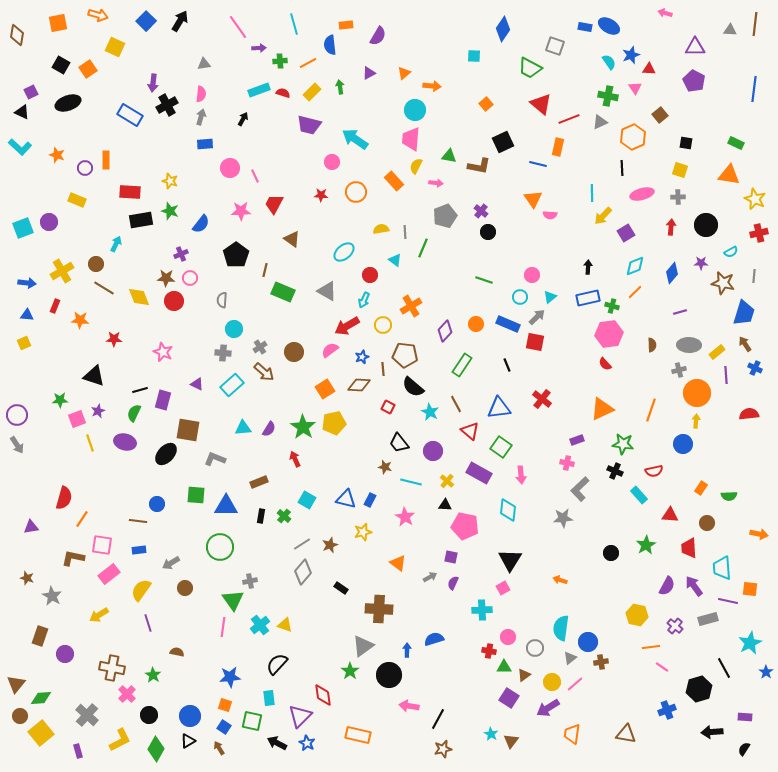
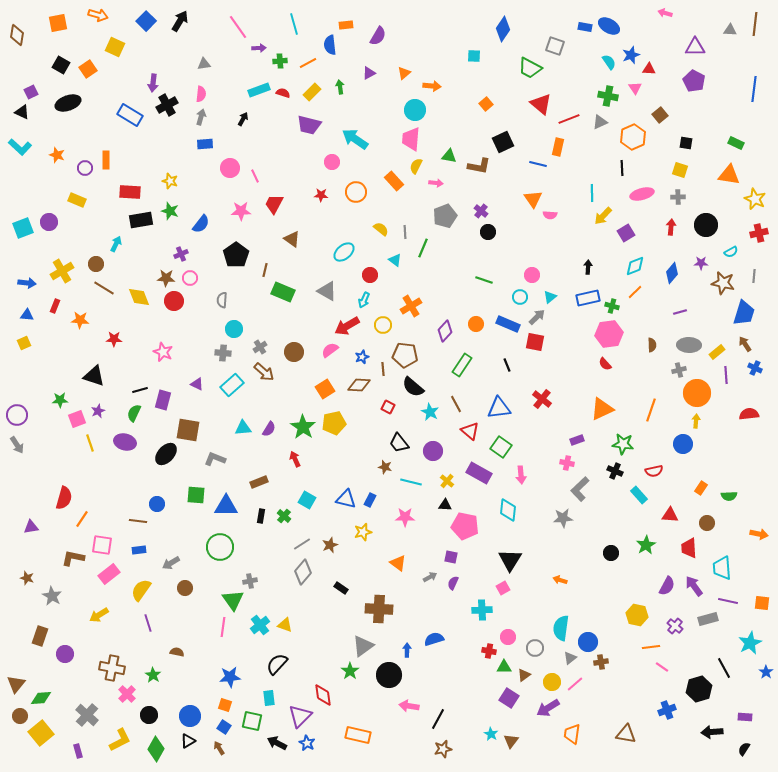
yellow semicircle at (381, 229): rotated 49 degrees clockwise
pink star at (405, 517): rotated 30 degrees counterclockwise
orange square at (750, 589): moved 12 px right, 14 px down
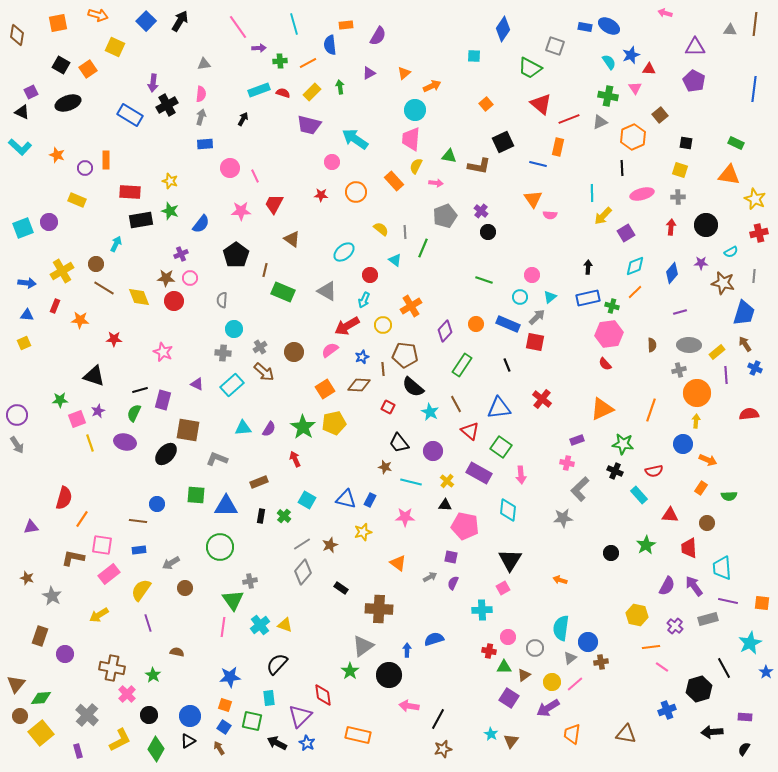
orange arrow at (432, 86): rotated 30 degrees counterclockwise
gray L-shape at (215, 459): moved 2 px right
orange arrow at (759, 534): moved 51 px left, 74 px up; rotated 12 degrees clockwise
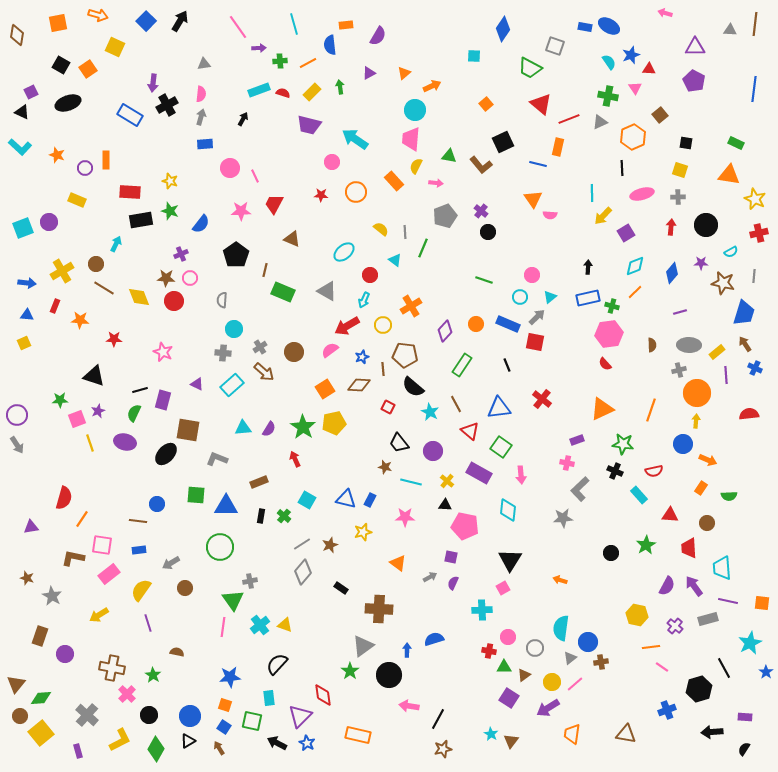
brown L-shape at (479, 166): moved 2 px right, 1 px up; rotated 40 degrees clockwise
brown triangle at (292, 239): rotated 12 degrees counterclockwise
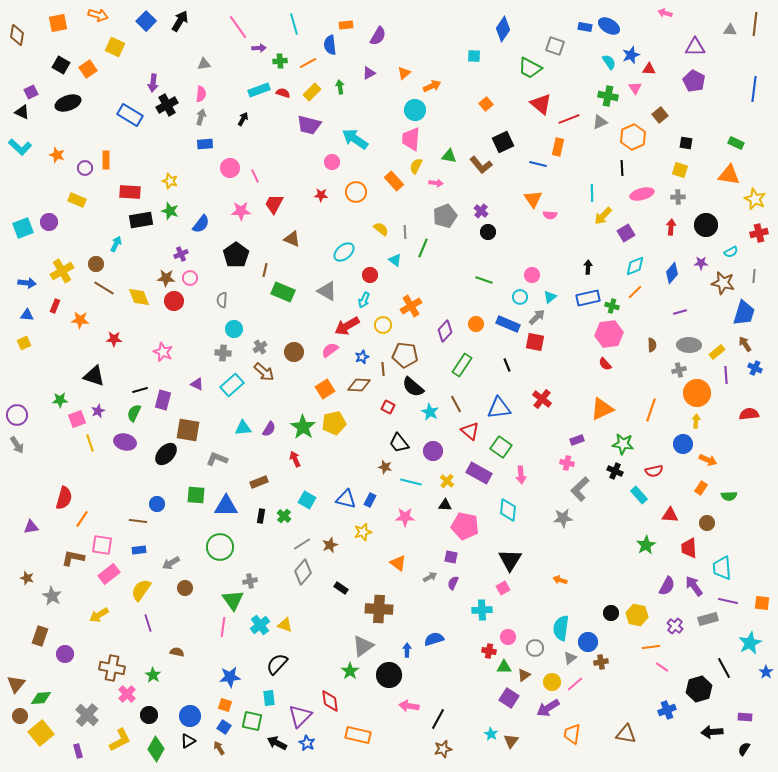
black circle at (611, 553): moved 60 px down
red diamond at (323, 695): moved 7 px right, 6 px down
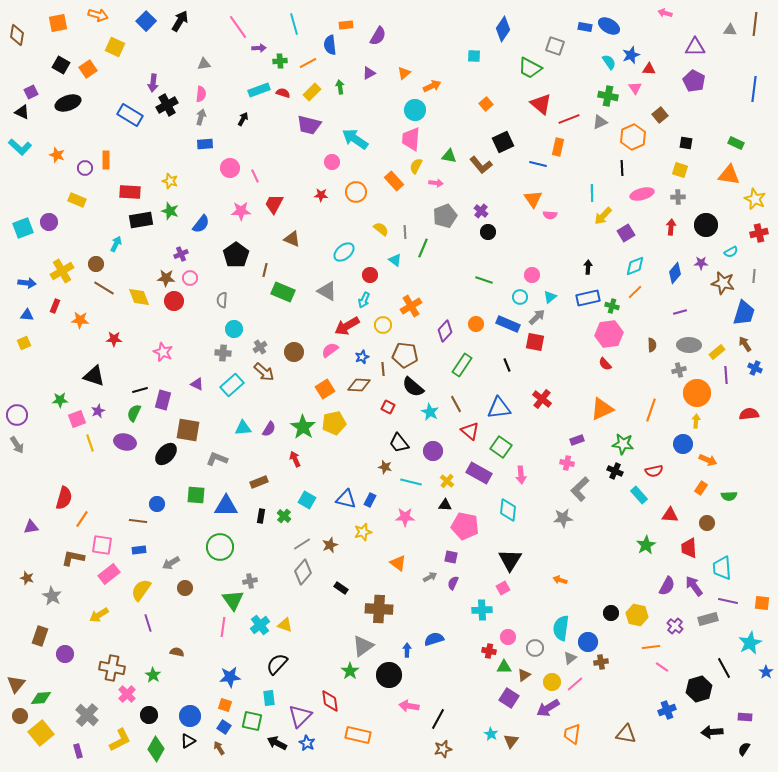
blue diamond at (672, 273): moved 3 px right
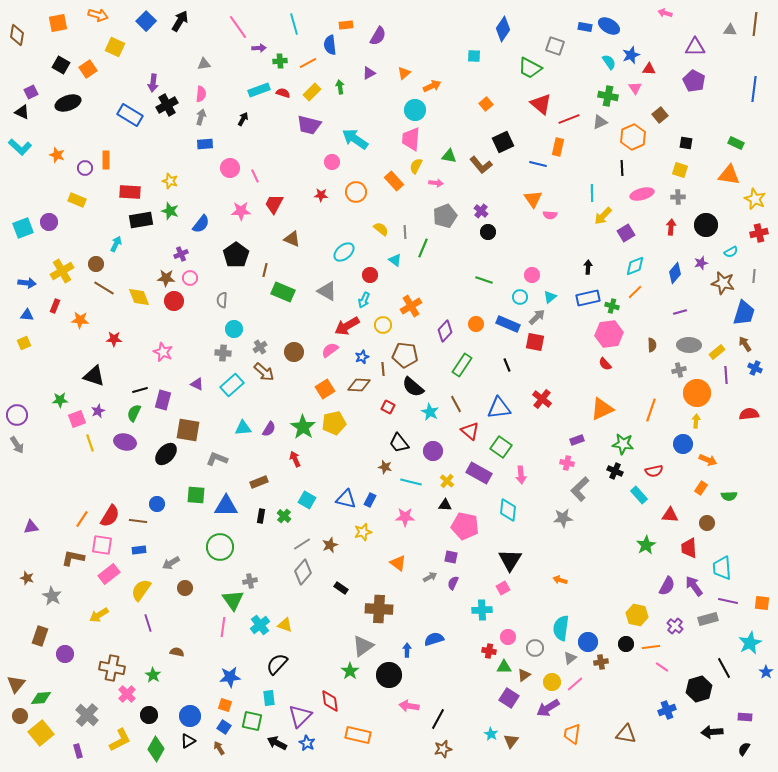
purple star at (701, 263): rotated 16 degrees counterclockwise
red semicircle at (64, 498): moved 46 px right, 18 px down; rotated 15 degrees clockwise
black circle at (611, 613): moved 15 px right, 31 px down
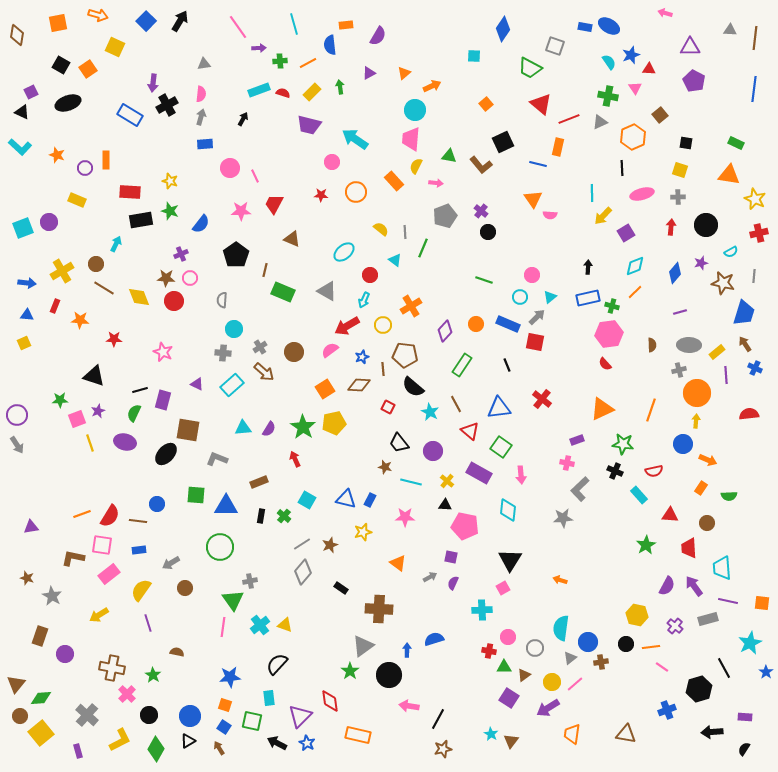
brown line at (755, 24): moved 14 px down
purple triangle at (695, 47): moved 5 px left
orange line at (82, 519): moved 5 px up; rotated 36 degrees clockwise
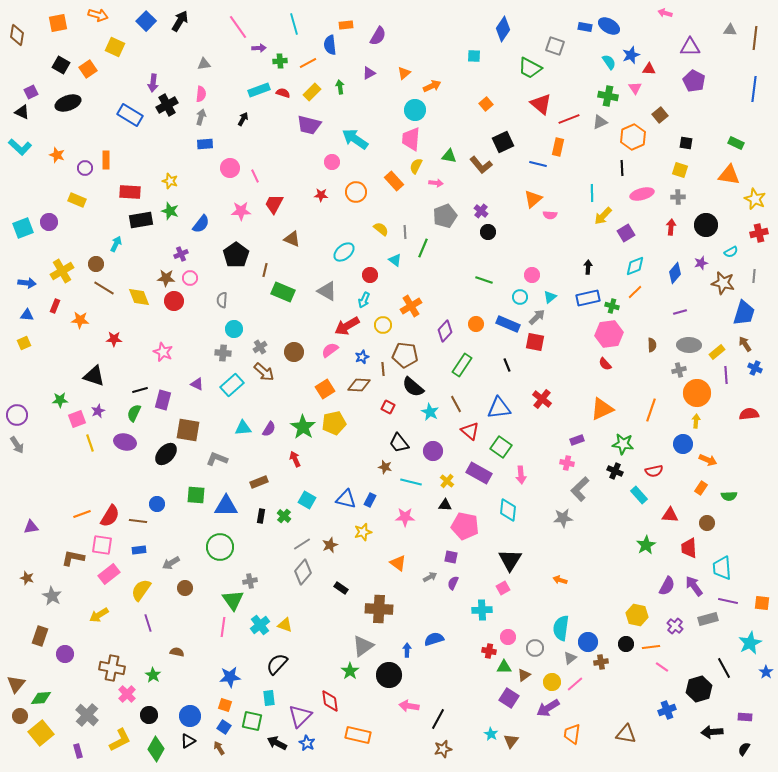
orange triangle at (533, 199): rotated 24 degrees clockwise
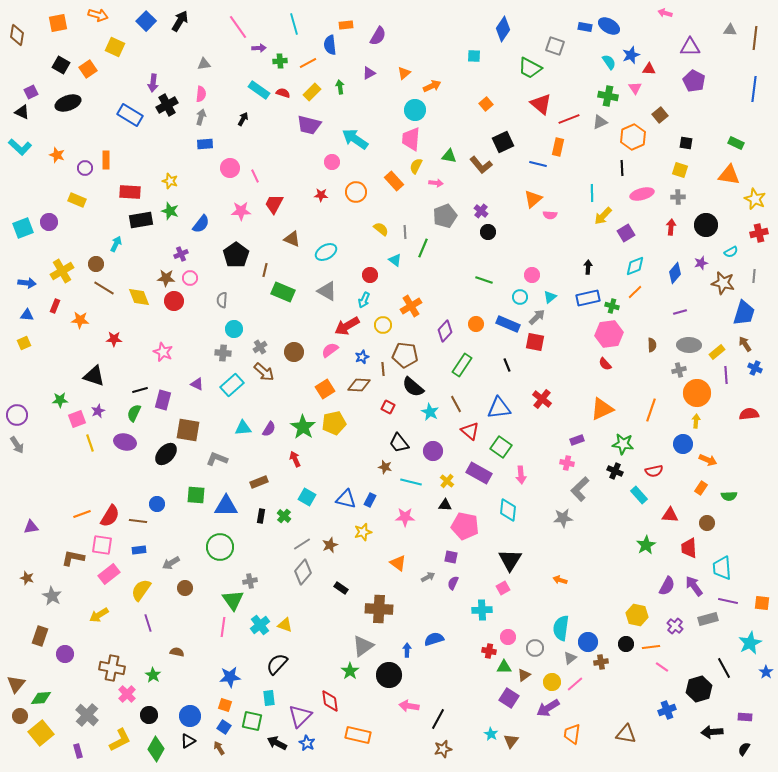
cyan rectangle at (259, 90): rotated 55 degrees clockwise
cyan ellipse at (344, 252): moved 18 px left; rotated 10 degrees clockwise
cyan square at (307, 500): moved 3 px up
gray arrow at (430, 577): moved 2 px left
